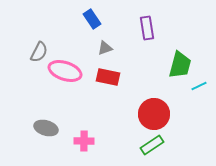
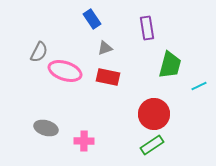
green trapezoid: moved 10 px left
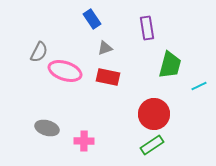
gray ellipse: moved 1 px right
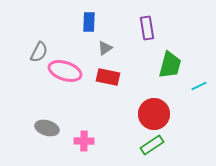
blue rectangle: moved 3 px left, 3 px down; rotated 36 degrees clockwise
gray triangle: rotated 14 degrees counterclockwise
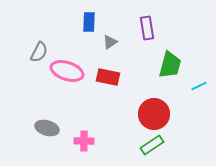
gray triangle: moved 5 px right, 6 px up
pink ellipse: moved 2 px right
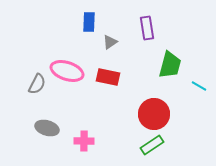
gray semicircle: moved 2 px left, 32 px down
cyan line: rotated 56 degrees clockwise
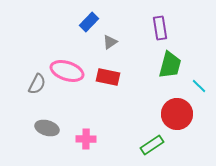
blue rectangle: rotated 42 degrees clockwise
purple rectangle: moved 13 px right
cyan line: rotated 14 degrees clockwise
red circle: moved 23 px right
pink cross: moved 2 px right, 2 px up
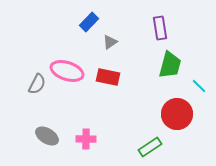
gray ellipse: moved 8 px down; rotated 15 degrees clockwise
green rectangle: moved 2 px left, 2 px down
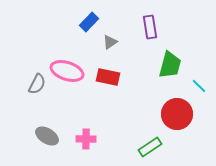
purple rectangle: moved 10 px left, 1 px up
